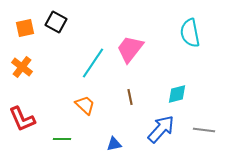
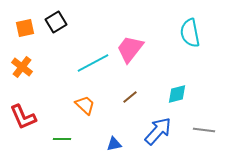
black square: rotated 30 degrees clockwise
cyan line: rotated 28 degrees clockwise
brown line: rotated 63 degrees clockwise
red L-shape: moved 1 px right, 2 px up
blue arrow: moved 3 px left, 2 px down
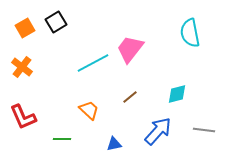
orange square: rotated 18 degrees counterclockwise
orange trapezoid: moved 4 px right, 5 px down
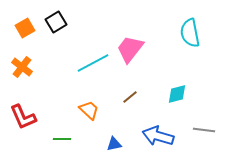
blue arrow: moved 5 px down; rotated 116 degrees counterclockwise
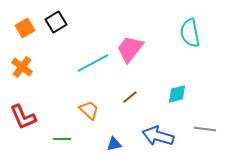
gray line: moved 1 px right, 1 px up
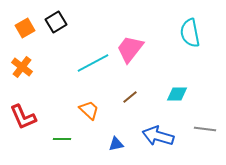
cyan diamond: rotated 15 degrees clockwise
blue triangle: moved 2 px right
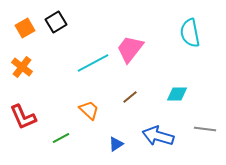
green line: moved 1 px left, 1 px up; rotated 30 degrees counterclockwise
blue triangle: rotated 21 degrees counterclockwise
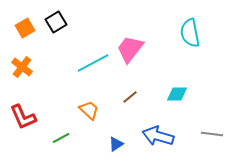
gray line: moved 7 px right, 5 px down
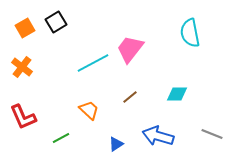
gray line: rotated 15 degrees clockwise
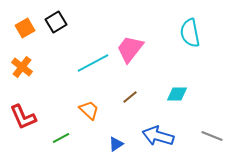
gray line: moved 2 px down
